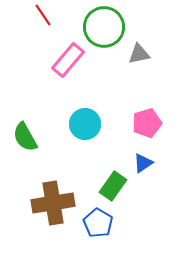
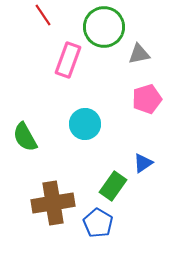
pink rectangle: rotated 20 degrees counterclockwise
pink pentagon: moved 24 px up
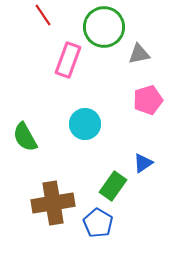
pink pentagon: moved 1 px right, 1 px down
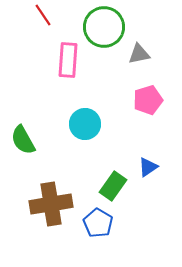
pink rectangle: rotated 16 degrees counterclockwise
green semicircle: moved 2 px left, 3 px down
blue triangle: moved 5 px right, 4 px down
brown cross: moved 2 px left, 1 px down
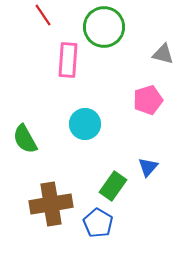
gray triangle: moved 24 px right; rotated 25 degrees clockwise
green semicircle: moved 2 px right, 1 px up
blue triangle: rotated 15 degrees counterclockwise
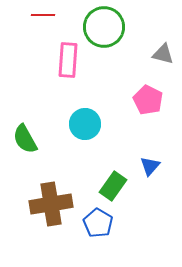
red line: rotated 55 degrees counterclockwise
pink pentagon: rotated 28 degrees counterclockwise
blue triangle: moved 2 px right, 1 px up
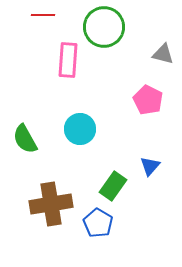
cyan circle: moved 5 px left, 5 px down
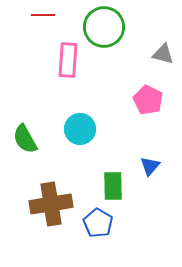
green rectangle: rotated 36 degrees counterclockwise
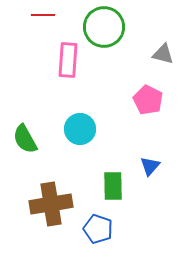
blue pentagon: moved 6 px down; rotated 12 degrees counterclockwise
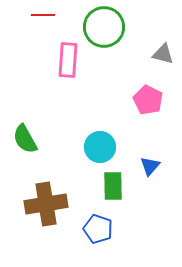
cyan circle: moved 20 px right, 18 px down
brown cross: moved 5 px left
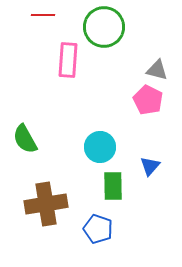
gray triangle: moved 6 px left, 16 px down
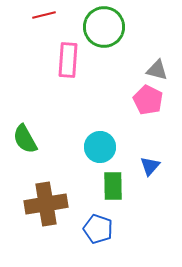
red line: moved 1 px right; rotated 15 degrees counterclockwise
